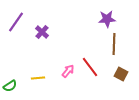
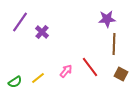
purple line: moved 4 px right
pink arrow: moved 2 px left
yellow line: rotated 32 degrees counterclockwise
green semicircle: moved 5 px right, 4 px up
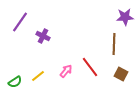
purple star: moved 18 px right, 2 px up
purple cross: moved 1 px right, 4 px down; rotated 16 degrees counterclockwise
yellow line: moved 2 px up
